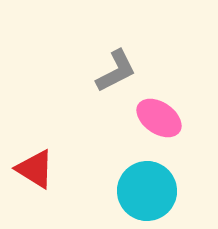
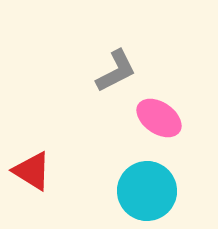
red triangle: moved 3 px left, 2 px down
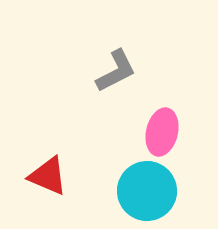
pink ellipse: moved 3 px right, 14 px down; rotated 69 degrees clockwise
red triangle: moved 16 px right, 5 px down; rotated 9 degrees counterclockwise
